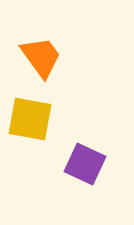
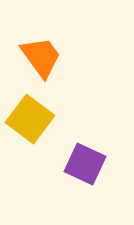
yellow square: rotated 27 degrees clockwise
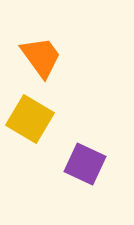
yellow square: rotated 6 degrees counterclockwise
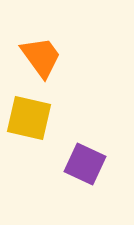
yellow square: moved 1 px left, 1 px up; rotated 18 degrees counterclockwise
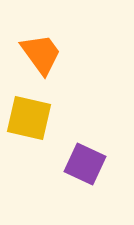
orange trapezoid: moved 3 px up
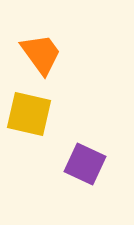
yellow square: moved 4 px up
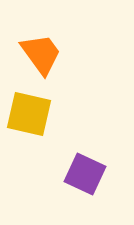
purple square: moved 10 px down
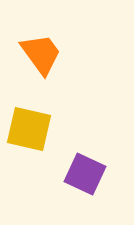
yellow square: moved 15 px down
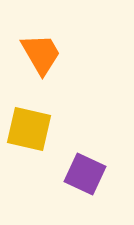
orange trapezoid: rotated 6 degrees clockwise
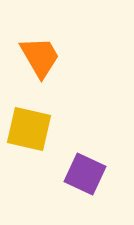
orange trapezoid: moved 1 px left, 3 px down
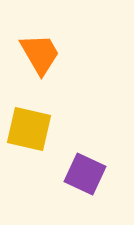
orange trapezoid: moved 3 px up
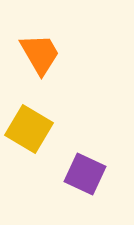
yellow square: rotated 18 degrees clockwise
